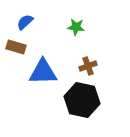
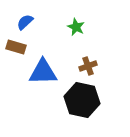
green star: rotated 18 degrees clockwise
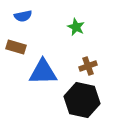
blue semicircle: moved 2 px left, 6 px up; rotated 150 degrees counterclockwise
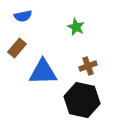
brown rectangle: moved 1 px right, 1 px down; rotated 66 degrees counterclockwise
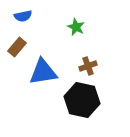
brown rectangle: moved 1 px up
blue triangle: rotated 8 degrees counterclockwise
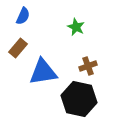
blue semicircle: rotated 54 degrees counterclockwise
brown rectangle: moved 1 px right, 1 px down
black hexagon: moved 3 px left, 1 px up
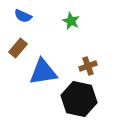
blue semicircle: rotated 90 degrees clockwise
green star: moved 5 px left, 6 px up
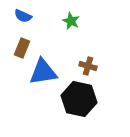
brown rectangle: moved 4 px right; rotated 18 degrees counterclockwise
brown cross: rotated 36 degrees clockwise
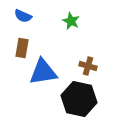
brown rectangle: rotated 12 degrees counterclockwise
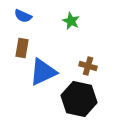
blue triangle: rotated 16 degrees counterclockwise
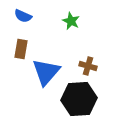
brown rectangle: moved 1 px left, 1 px down
blue triangle: moved 3 px right; rotated 24 degrees counterclockwise
black hexagon: rotated 16 degrees counterclockwise
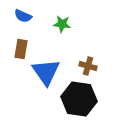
green star: moved 9 px left, 3 px down; rotated 18 degrees counterclockwise
blue triangle: rotated 16 degrees counterclockwise
black hexagon: rotated 12 degrees clockwise
